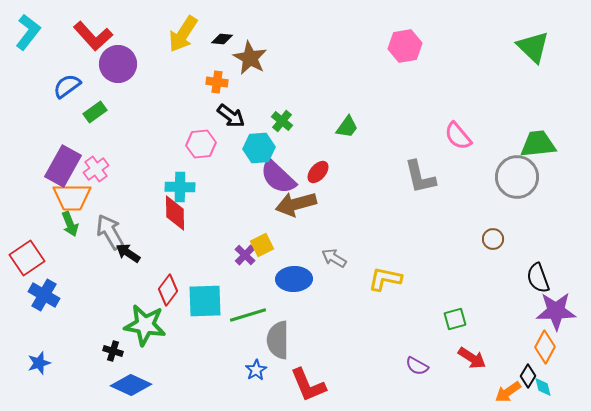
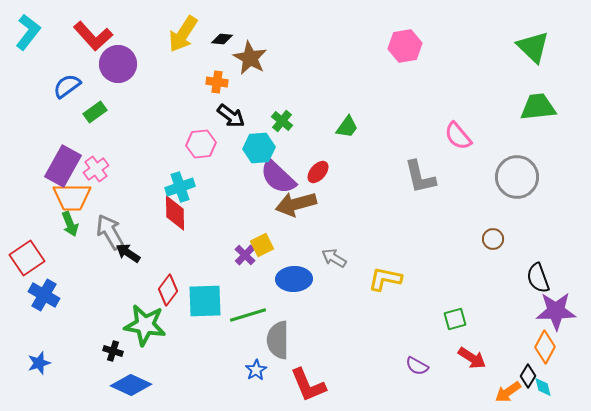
green trapezoid at (538, 144): moved 37 px up
cyan cross at (180, 187): rotated 20 degrees counterclockwise
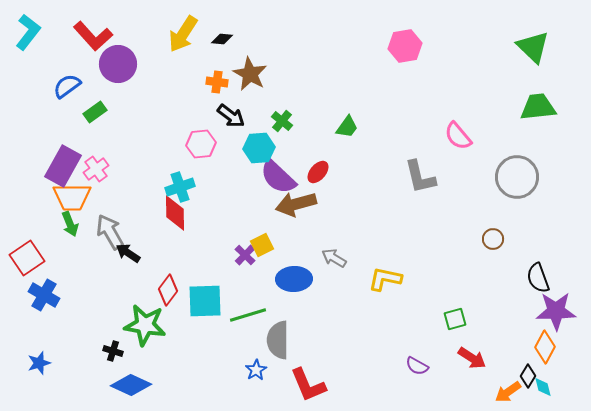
brown star at (250, 58): moved 16 px down
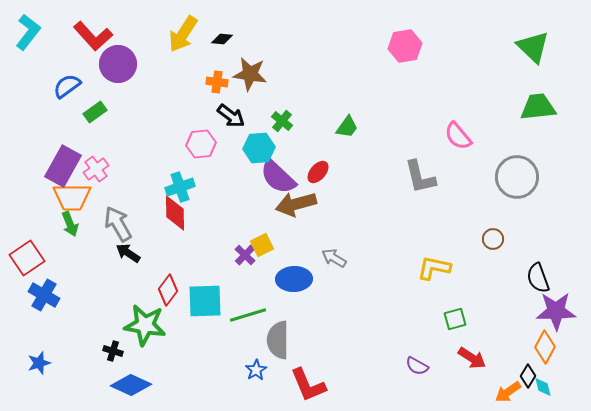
brown star at (250, 74): rotated 20 degrees counterclockwise
gray arrow at (110, 232): moved 8 px right, 8 px up
yellow L-shape at (385, 279): moved 49 px right, 11 px up
